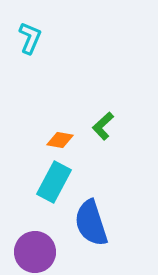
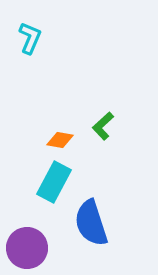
purple circle: moved 8 px left, 4 px up
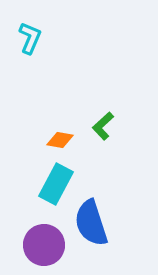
cyan rectangle: moved 2 px right, 2 px down
purple circle: moved 17 px right, 3 px up
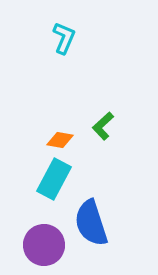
cyan L-shape: moved 34 px right
cyan rectangle: moved 2 px left, 5 px up
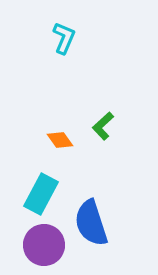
orange diamond: rotated 44 degrees clockwise
cyan rectangle: moved 13 px left, 15 px down
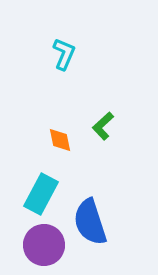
cyan L-shape: moved 16 px down
orange diamond: rotated 24 degrees clockwise
blue semicircle: moved 1 px left, 1 px up
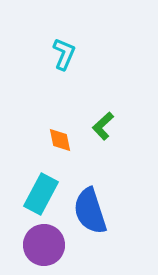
blue semicircle: moved 11 px up
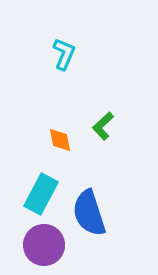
blue semicircle: moved 1 px left, 2 px down
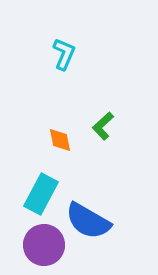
blue semicircle: moved 1 px left, 8 px down; rotated 42 degrees counterclockwise
